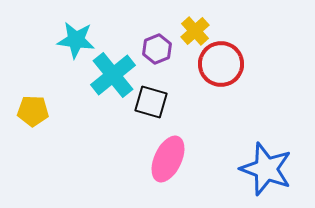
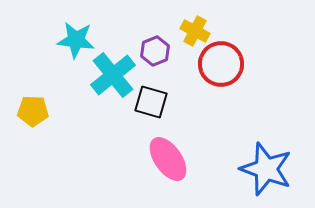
yellow cross: rotated 20 degrees counterclockwise
purple hexagon: moved 2 px left, 2 px down
pink ellipse: rotated 60 degrees counterclockwise
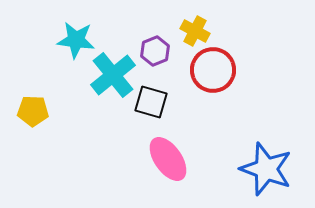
red circle: moved 8 px left, 6 px down
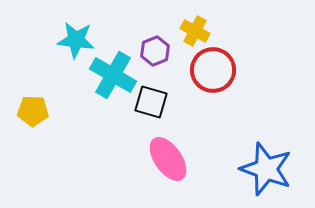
cyan cross: rotated 21 degrees counterclockwise
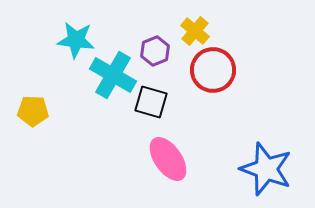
yellow cross: rotated 12 degrees clockwise
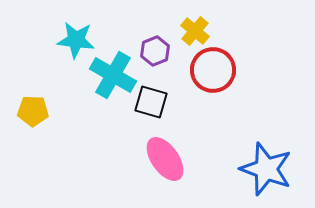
pink ellipse: moved 3 px left
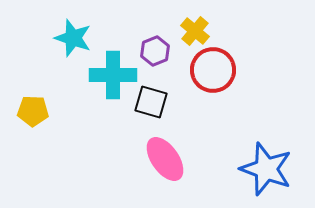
cyan star: moved 3 px left, 2 px up; rotated 12 degrees clockwise
cyan cross: rotated 30 degrees counterclockwise
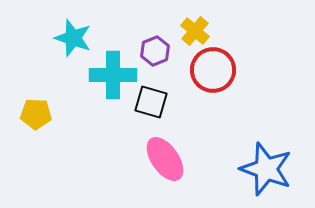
yellow pentagon: moved 3 px right, 3 px down
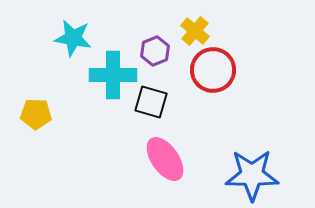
cyan star: rotated 9 degrees counterclockwise
blue star: moved 14 px left, 6 px down; rotated 20 degrees counterclockwise
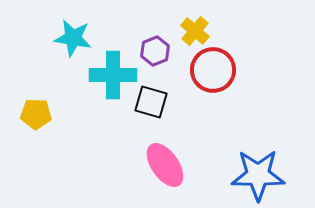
pink ellipse: moved 6 px down
blue star: moved 6 px right
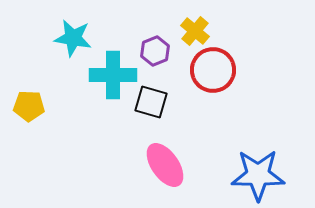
yellow pentagon: moved 7 px left, 8 px up
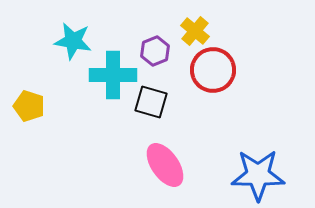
cyan star: moved 3 px down
yellow pentagon: rotated 16 degrees clockwise
